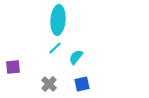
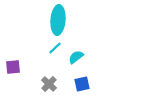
cyan semicircle: rotated 14 degrees clockwise
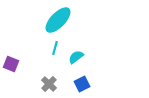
cyan ellipse: rotated 40 degrees clockwise
cyan line: rotated 32 degrees counterclockwise
purple square: moved 2 px left, 3 px up; rotated 28 degrees clockwise
blue square: rotated 14 degrees counterclockwise
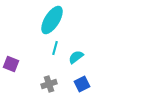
cyan ellipse: moved 6 px left; rotated 12 degrees counterclockwise
gray cross: rotated 28 degrees clockwise
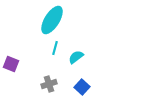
blue square: moved 3 px down; rotated 21 degrees counterclockwise
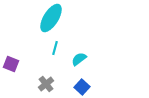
cyan ellipse: moved 1 px left, 2 px up
cyan semicircle: moved 3 px right, 2 px down
gray cross: moved 3 px left; rotated 21 degrees counterclockwise
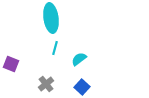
cyan ellipse: rotated 40 degrees counterclockwise
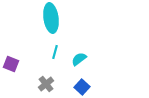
cyan line: moved 4 px down
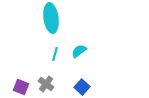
cyan line: moved 2 px down
cyan semicircle: moved 8 px up
purple square: moved 10 px right, 23 px down
gray cross: rotated 14 degrees counterclockwise
